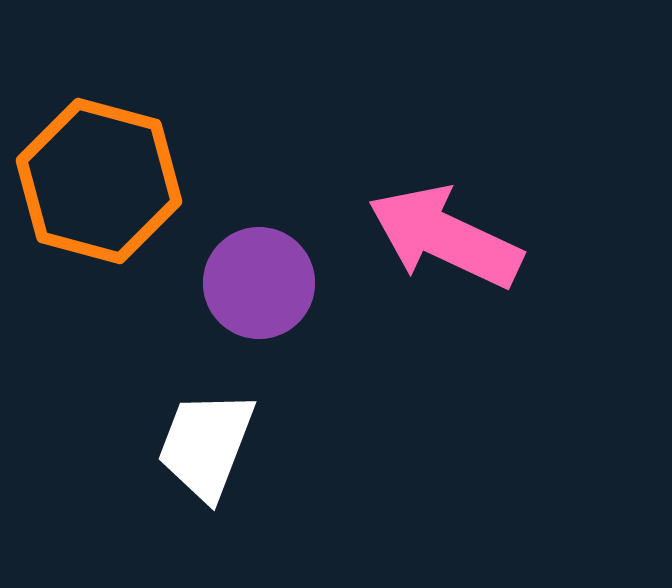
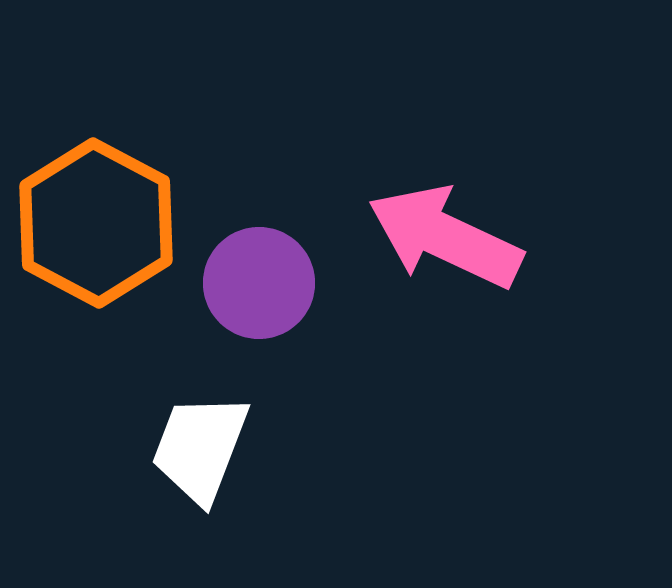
orange hexagon: moved 3 px left, 42 px down; rotated 13 degrees clockwise
white trapezoid: moved 6 px left, 3 px down
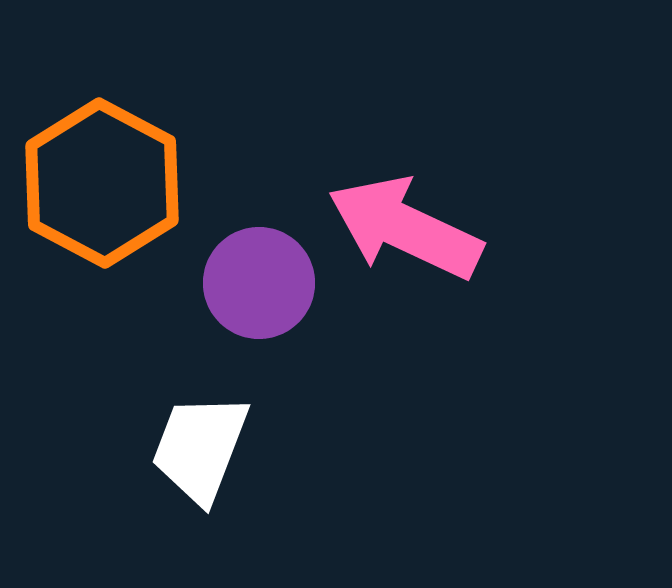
orange hexagon: moved 6 px right, 40 px up
pink arrow: moved 40 px left, 9 px up
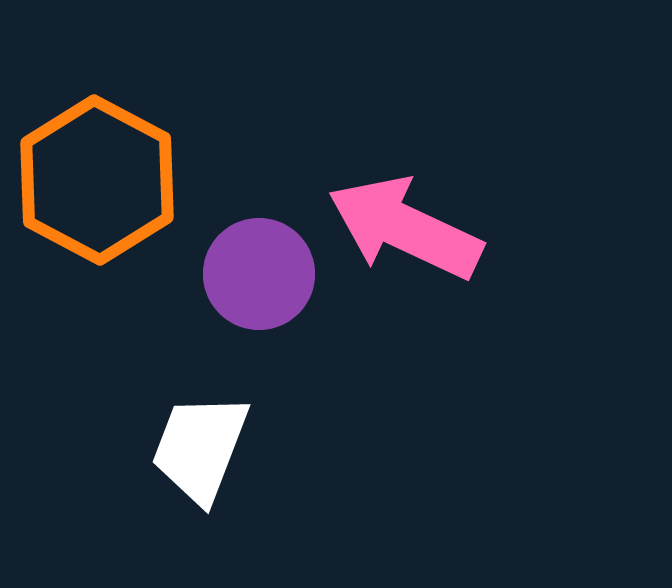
orange hexagon: moved 5 px left, 3 px up
purple circle: moved 9 px up
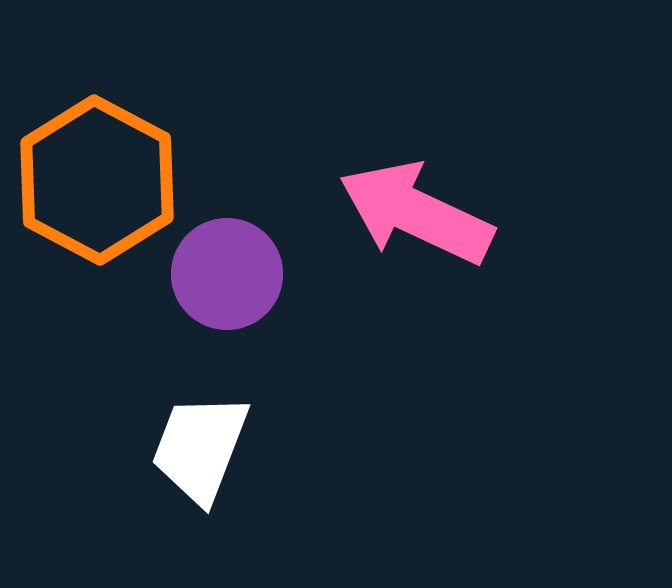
pink arrow: moved 11 px right, 15 px up
purple circle: moved 32 px left
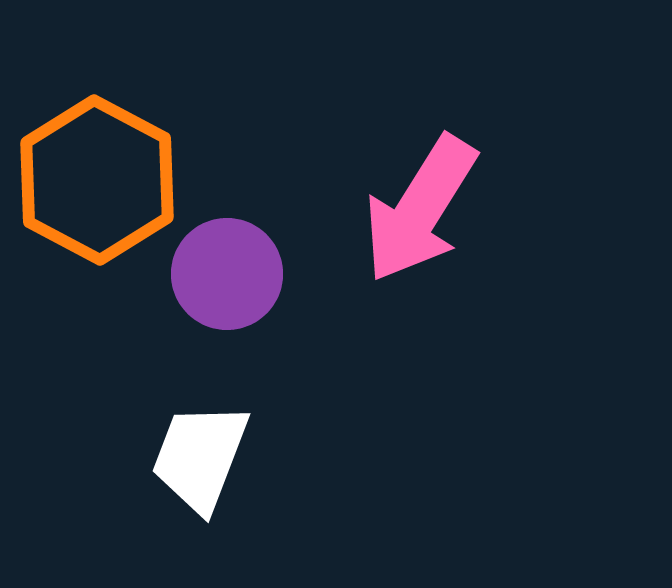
pink arrow: moved 4 px right, 4 px up; rotated 83 degrees counterclockwise
white trapezoid: moved 9 px down
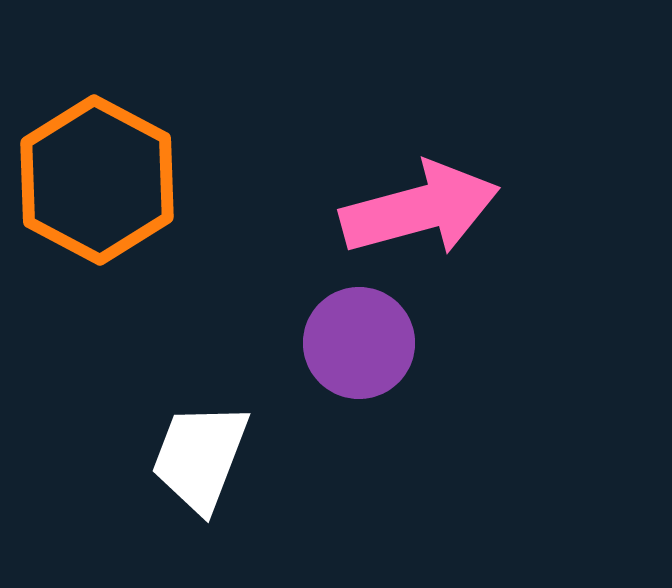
pink arrow: rotated 137 degrees counterclockwise
purple circle: moved 132 px right, 69 px down
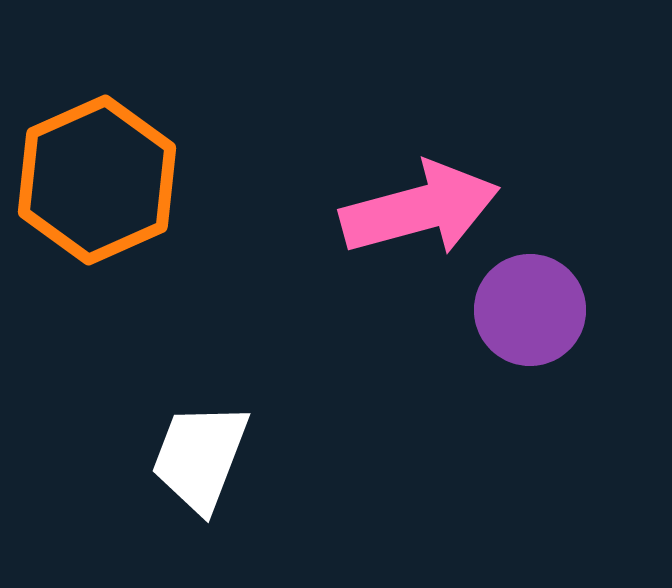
orange hexagon: rotated 8 degrees clockwise
purple circle: moved 171 px right, 33 px up
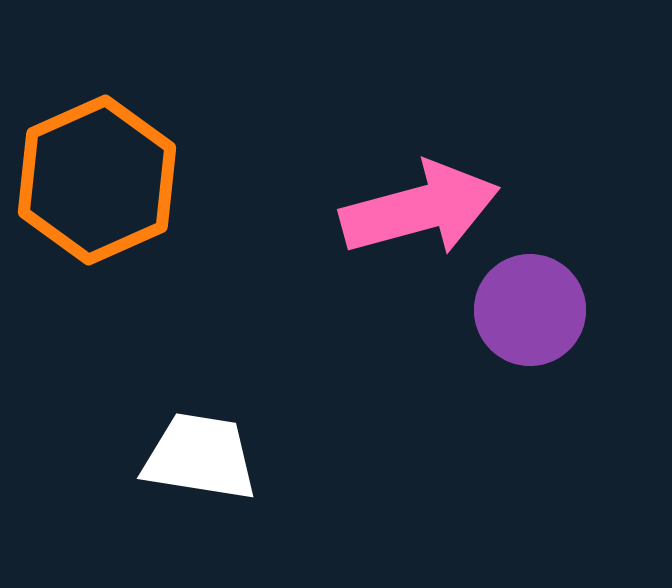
white trapezoid: rotated 78 degrees clockwise
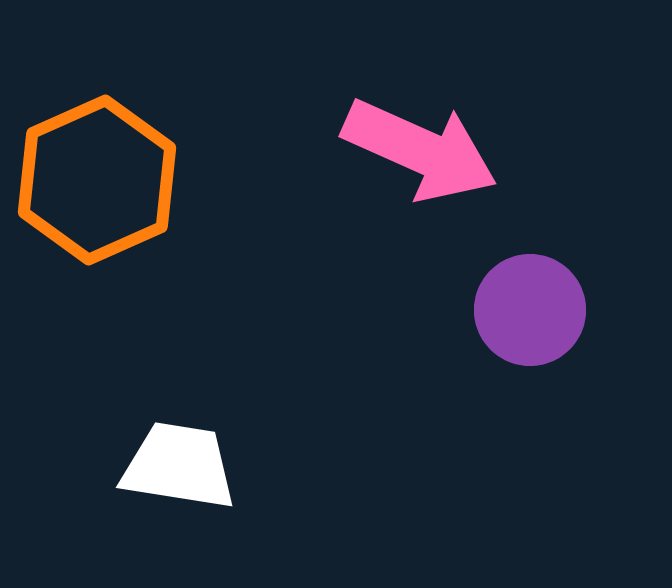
pink arrow: moved 59 px up; rotated 39 degrees clockwise
white trapezoid: moved 21 px left, 9 px down
